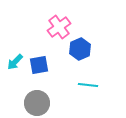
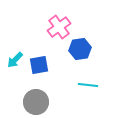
blue hexagon: rotated 15 degrees clockwise
cyan arrow: moved 2 px up
gray circle: moved 1 px left, 1 px up
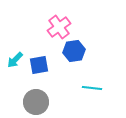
blue hexagon: moved 6 px left, 2 px down
cyan line: moved 4 px right, 3 px down
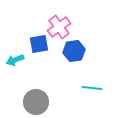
cyan arrow: rotated 24 degrees clockwise
blue square: moved 21 px up
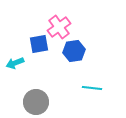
cyan arrow: moved 3 px down
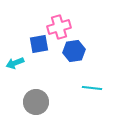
pink cross: rotated 20 degrees clockwise
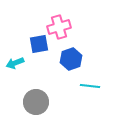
blue hexagon: moved 3 px left, 8 px down; rotated 10 degrees counterclockwise
cyan line: moved 2 px left, 2 px up
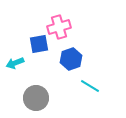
cyan line: rotated 24 degrees clockwise
gray circle: moved 4 px up
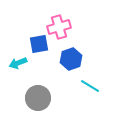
cyan arrow: moved 3 px right
gray circle: moved 2 px right
